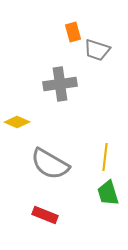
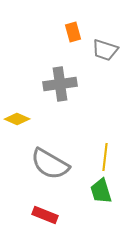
gray trapezoid: moved 8 px right
yellow diamond: moved 3 px up
green trapezoid: moved 7 px left, 2 px up
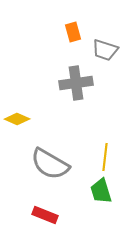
gray cross: moved 16 px right, 1 px up
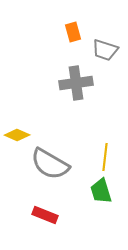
yellow diamond: moved 16 px down
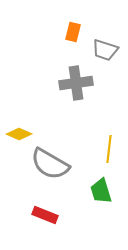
orange rectangle: rotated 30 degrees clockwise
yellow diamond: moved 2 px right, 1 px up
yellow line: moved 4 px right, 8 px up
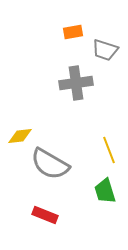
orange rectangle: rotated 66 degrees clockwise
yellow diamond: moved 1 px right, 2 px down; rotated 30 degrees counterclockwise
yellow line: moved 1 px down; rotated 28 degrees counterclockwise
green trapezoid: moved 4 px right
